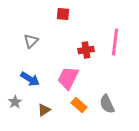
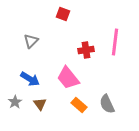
red square: rotated 16 degrees clockwise
pink trapezoid: rotated 65 degrees counterclockwise
brown triangle: moved 4 px left, 6 px up; rotated 32 degrees counterclockwise
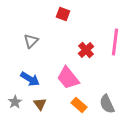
red cross: rotated 35 degrees counterclockwise
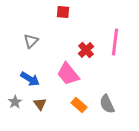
red square: moved 2 px up; rotated 16 degrees counterclockwise
pink trapezoid: moved 4 px up
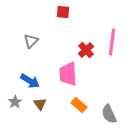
pink line: moved 3 px left
pink trapezoid: rotated 35 degrees clockwise
blue arrow: moved 2 px down
gray semicircle: moved 2 px right, 10 px down
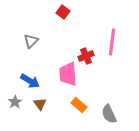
red square: rotated 32 degrees clockwise
red cross: moved 6 px down; rotated 21 degrees clockwise
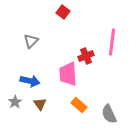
blue arrow: rotated 18 degrees counterclockwise
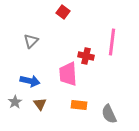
red cross: rotated 35 degrees clockwise
orange rectangle: rotated 35 degrees counterclockwise
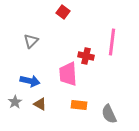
brown triangle: rotated 24 degrees counterclockwise
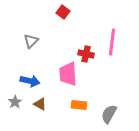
red cross: moved 2 px up
gray semicircle: rotated 54 degrees clockwise
